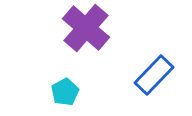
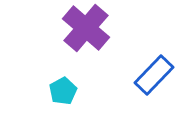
cyan pentagon: moved 2 px left, 1 px up
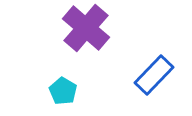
cyan pentagon: rotated 12 degrees counterclockwise
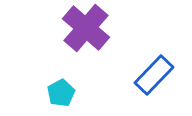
cyan pentagon: moved 2 px left, 2 px down; rotated 12 degrees clockwise
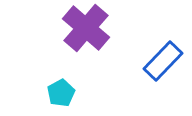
blue rectangle: moved 9 px right, 14 px up
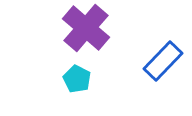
cyan pentagon: moved 16 px right, 14 px up; rotated 16 degrees counterclockwise
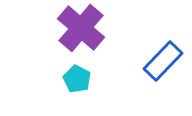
purple cross: moved 5 px left
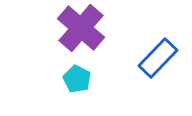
blue rectangle: moved 5 px left, 3 px up
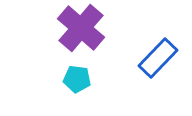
cyan pentagon: rotated 20 degrees counterclockwise
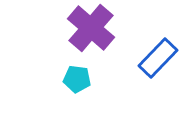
purple cross: moved 10 px right
